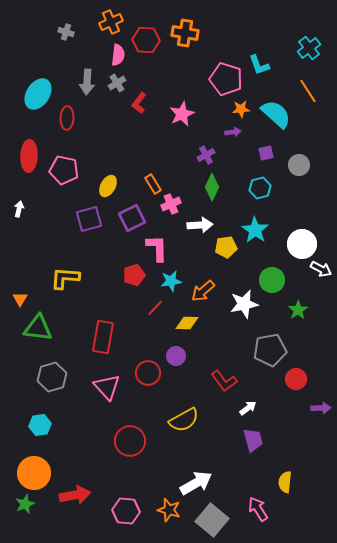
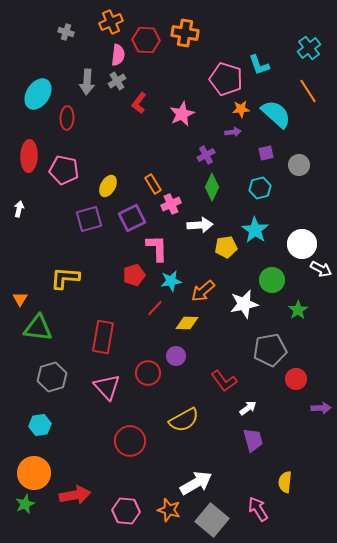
gray cross at (117, 83): moved 2 px up
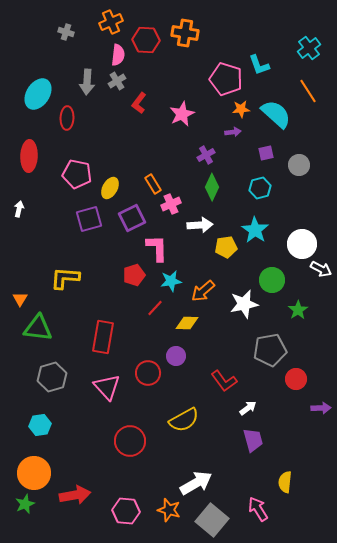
pink pentagon at (64, 170): moved 13 px right, 4 px down
yellow ellipse at (108, 186): moved 2 px right, 2 px down
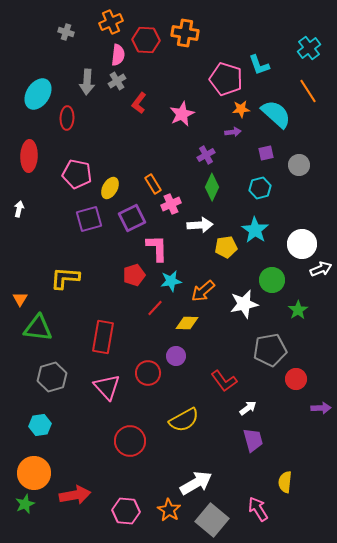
white arrow at (321, 269): rotated 50 degrees counterclockwise
orange star at (169, 510): rotated 15 degrees clockwise
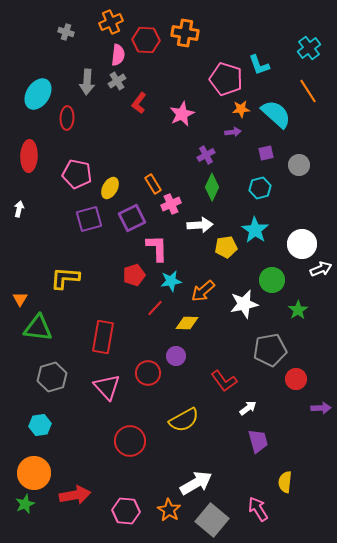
purple trapezoid at (253, 440): moved 5 px right, 1 px down
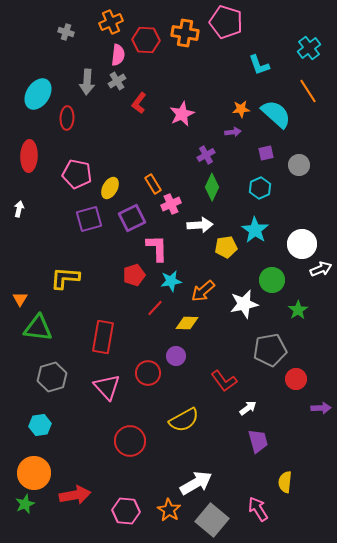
pink pentagon at (226, 79): moved 57 px up
cyan hexagon at (260, 188): rotated 10 degrees counterclockwise
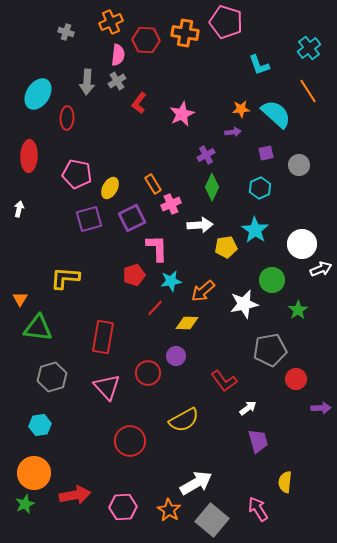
pink hexagon at (126, 511): moved 3 px left, 4 px up; rotated 8 degrees counterclockwise
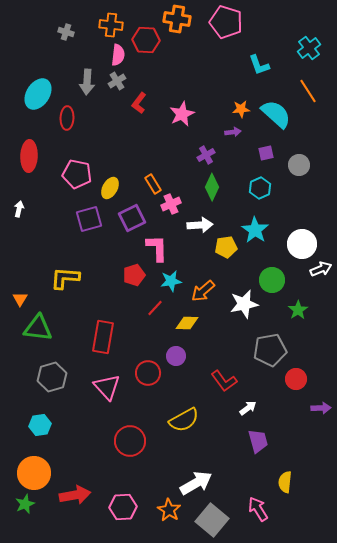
orange cross at (111, 22): moved 3 px down; rotated 30 degrees clockwise
orange cross at (185, 33): moved 8 px left, 14 px up
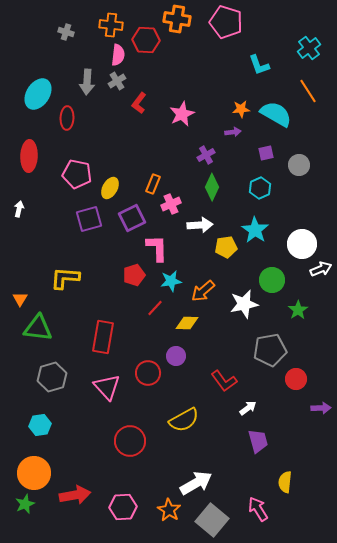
cyan semicircle at (276, 114): rotated 12 degrees counterclockwise
orange rectangle at (153, 184): rotated 54 degrees clockwise
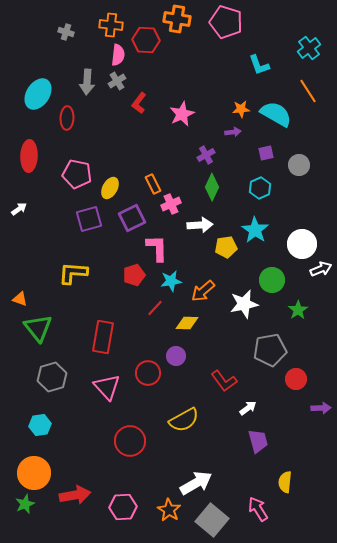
orange rectangle at (153, 184): rotated 48 degrees counterclockwise
white arrow at (19, 209): rotated 42 degrees clockwise
yellow L-shape at (65, 278): moved 8 px right, 5 px up
orange triangle at (20, 299): rotated 42 degrees counterclockwise
green triangle at (38, 328): rotated 44 degrees clockwise
